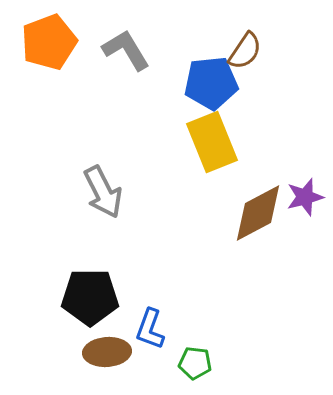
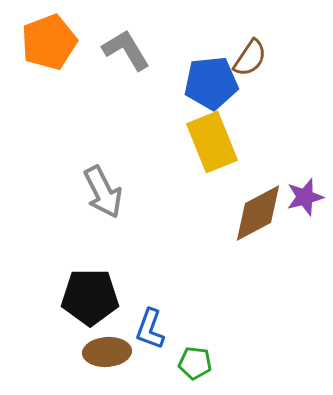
brown semicircle: moved 5 px right, 7 px down
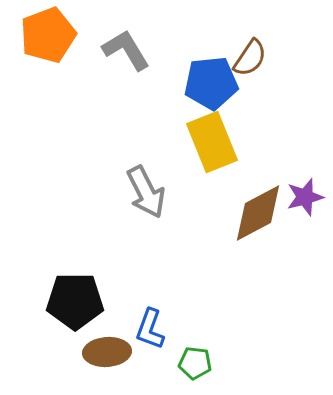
orange pentagon: moved 1 px left, 7 px up
gray arrow: moved 43 px right
black pentagon: moved 15 px left, 4 px down
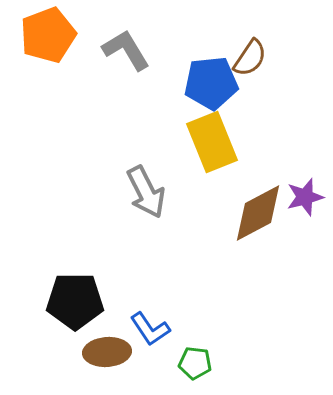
blue L-shape: rotated 54 degrees counterclockwise
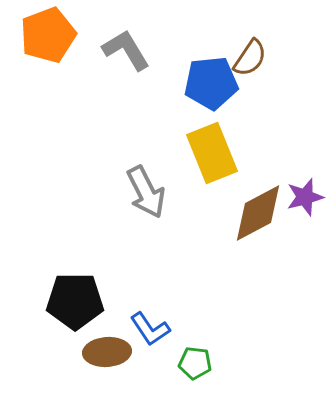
yellow rectangle: moved 11 px down
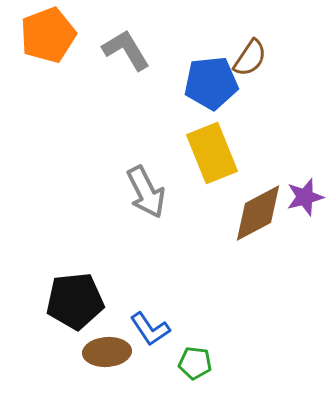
black pentagon: rotated 6 degrees counterclockwise
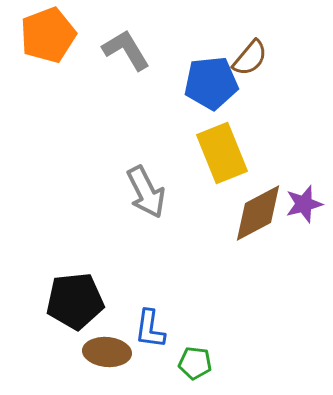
brown semicircle: rotated 6 degrees clockwise
yellow rectangle: moved 10 px right
purple star: moved 1 px left, 7 px down
blue L-shape: rotated 42 degrees clockwise
brown ellipse: rotated 9 degrees clockwise
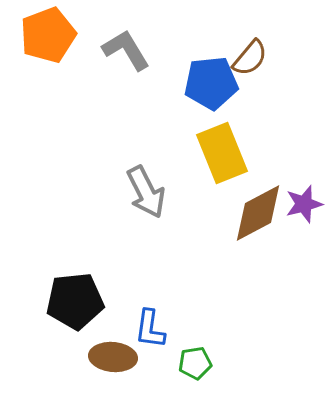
brown ellipse: moved 6 px right, 5 px down
green pentagon: rotated 16 degrees counterclockwise
